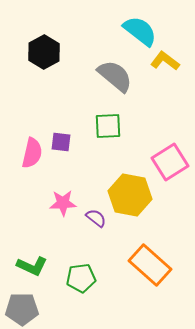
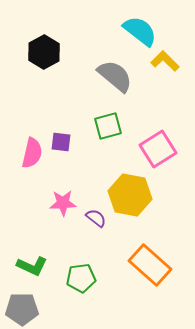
yellow L-shape: rotated 8 degrees clockwise
green square: rotated 12 degrees counterclockwise
pink square: moved 12 px left, 13 px up
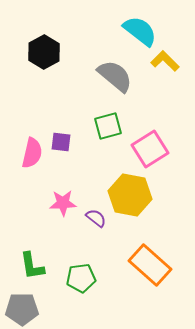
pink square: moved 8 px left
green L-shape: rotated 56 degrees clockwise
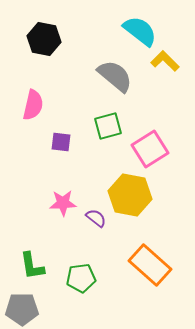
black hexagon: moved 13 px up; rotated 20 degrees counterclockwise
pink semicircle: moved 1 px right, 48 px up
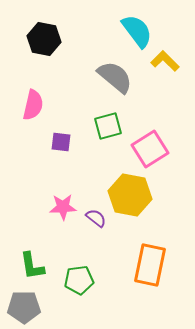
cyan semicircle: moved 3 px left; rotated 15 degrees clockwise
gray semicircle: moved 1 px down
pink star: moved 4 px down
orange rectangle: rotated 60 degrees clockwise
green pentagon: moved 2 px left, 2 px down
gray pentagon: moved 2 px right, 2 px up
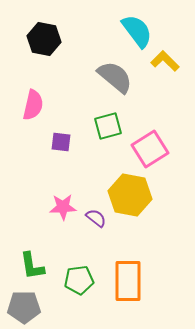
orange rectangle: moved 22 px left, 16 px down; rotated 12 degrees counterclockwise
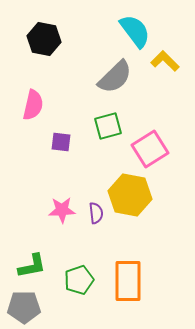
cyan semicircle: moved 2 px left
gray semicircle: rotated 96 degrees clockwise
pink star: moved 1 px left, 3 px down
purple semicircle: moved 5 px up; rotated 45 degrees clockwise
green L-shape: rotated 92 degrees counterclockwise
green pentagon: rotated 12 degrees counterclockwise
